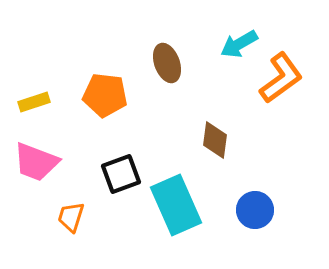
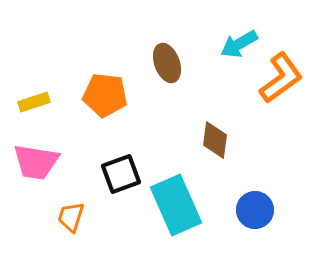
pink trapezoid: rotated 12 degrees counterclockwise
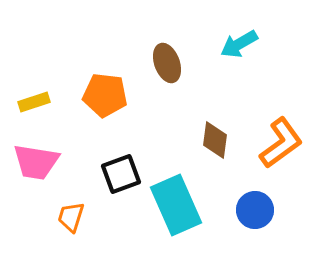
orange L-shape: moved 65 px down
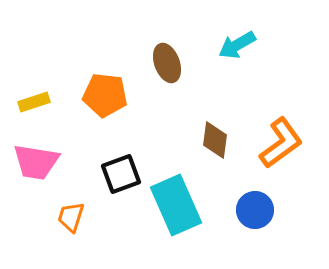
cyan arrow: moved 2 px left, 1 px down
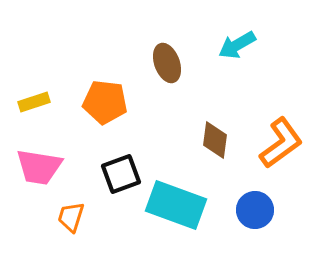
orange pentagon: moved 7 px down
pink trapezoid: moved 3 px right, 5 px down
cyan rectangle: rotated 46 degrees counterclockwise
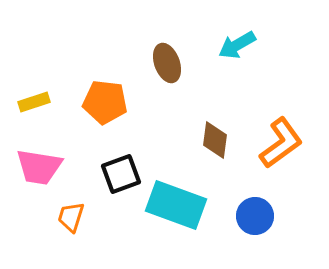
blue circle: moved 6 px down
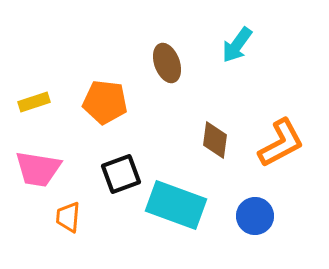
cyan arrow: rotated 24 degrees counterclockwise
orange L-shape: rotated 8 degrees clockwise
pink trapezoid: moved 1 px left, 2 px down
orange trapezoid: moved 3 px left; rotated 12 degrees counterclockwise
